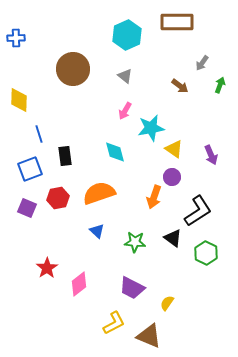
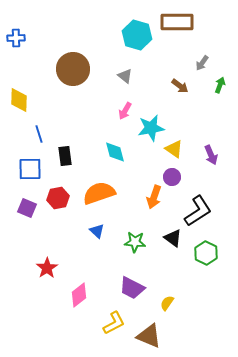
cyan hexagon: moved 10 px right; rotated 20 degrees counterclockwise
blue square: rotated 20 degrees clockwise
pink diamond: moved 11 px down
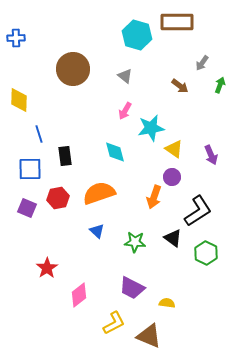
yellow semicircle: rotated 63 degrees clockwise
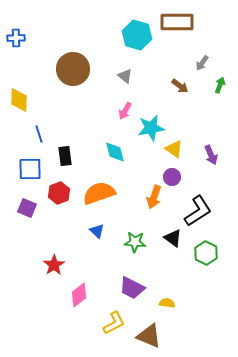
red hexagon: moved 1 px right, 5 px up; rotated 10 degrees counterclockwise
red star: moved 7 px right, 3 px up
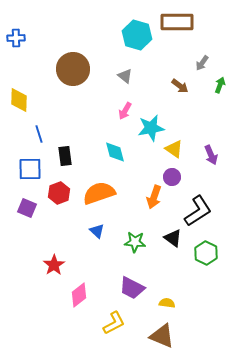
brown triangle: moved 13 px right
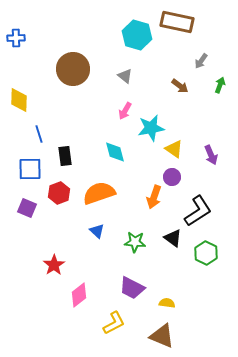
brown rectangle: rotated 12 degrees clockwise
gray arrow: moved 1 px left, 2 px up
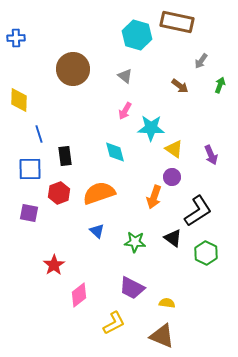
cyan star: rotated 12 degrees clockwise
purple square: moved 2 px right, 5 px down; rotated 12 degrees counterclockwise
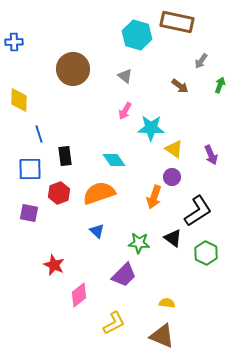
blue cross: moved 2 px left, 4 px down
cyan diamond: moved 1 px left, 8 px down; rotated 20 degrees counterclockwise
green star: moved 4 px right, 1 px down
red star: rotated 15 degrees counterclockwise
purple trapezoid: moved 8 px left, 13 px up; rotated 72 degrees counterclockwise
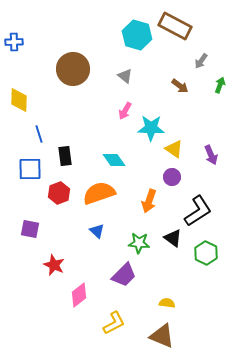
brown rectangle: moved 2 px left, 4 px down; rotated 16 degrees clockwise
orange arrow: moved 5 px left, 4 px down
purple square: moved 1 px right, 16 px down
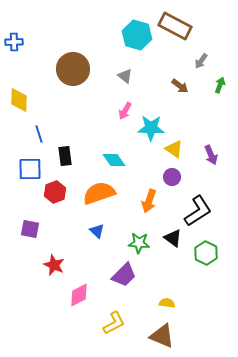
red hexagon: moved 4 px left, 1 px up
pink diamond: rotated 10 degrees clockwise
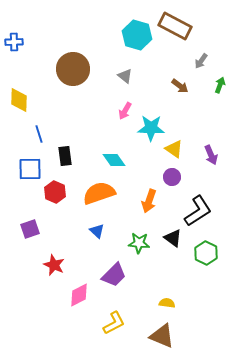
red hexagon: rotated 15 degrees counterclockwise
purple square: rotated 30 degrees counterclockwise
purple trapezoid: moved 10 px left
